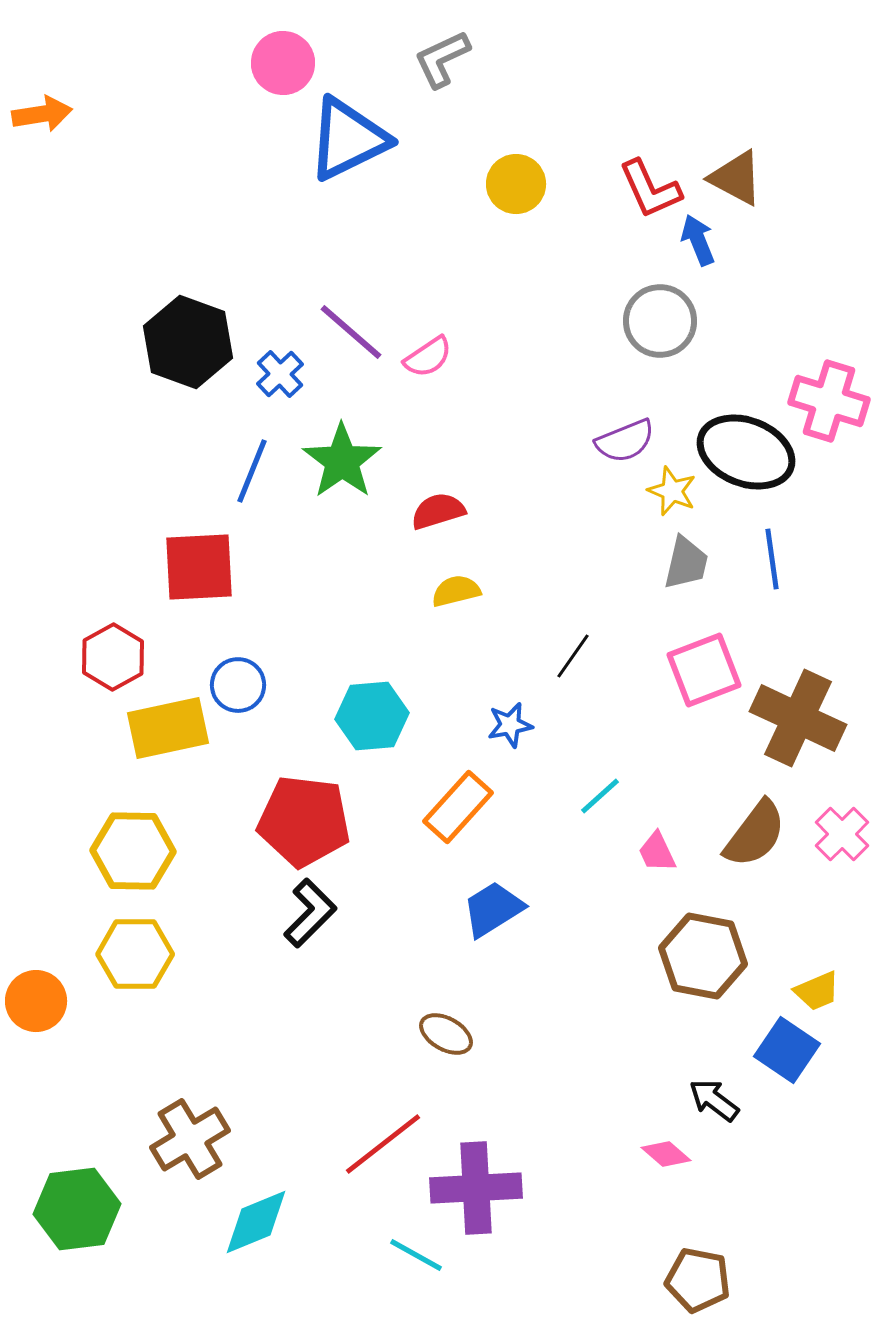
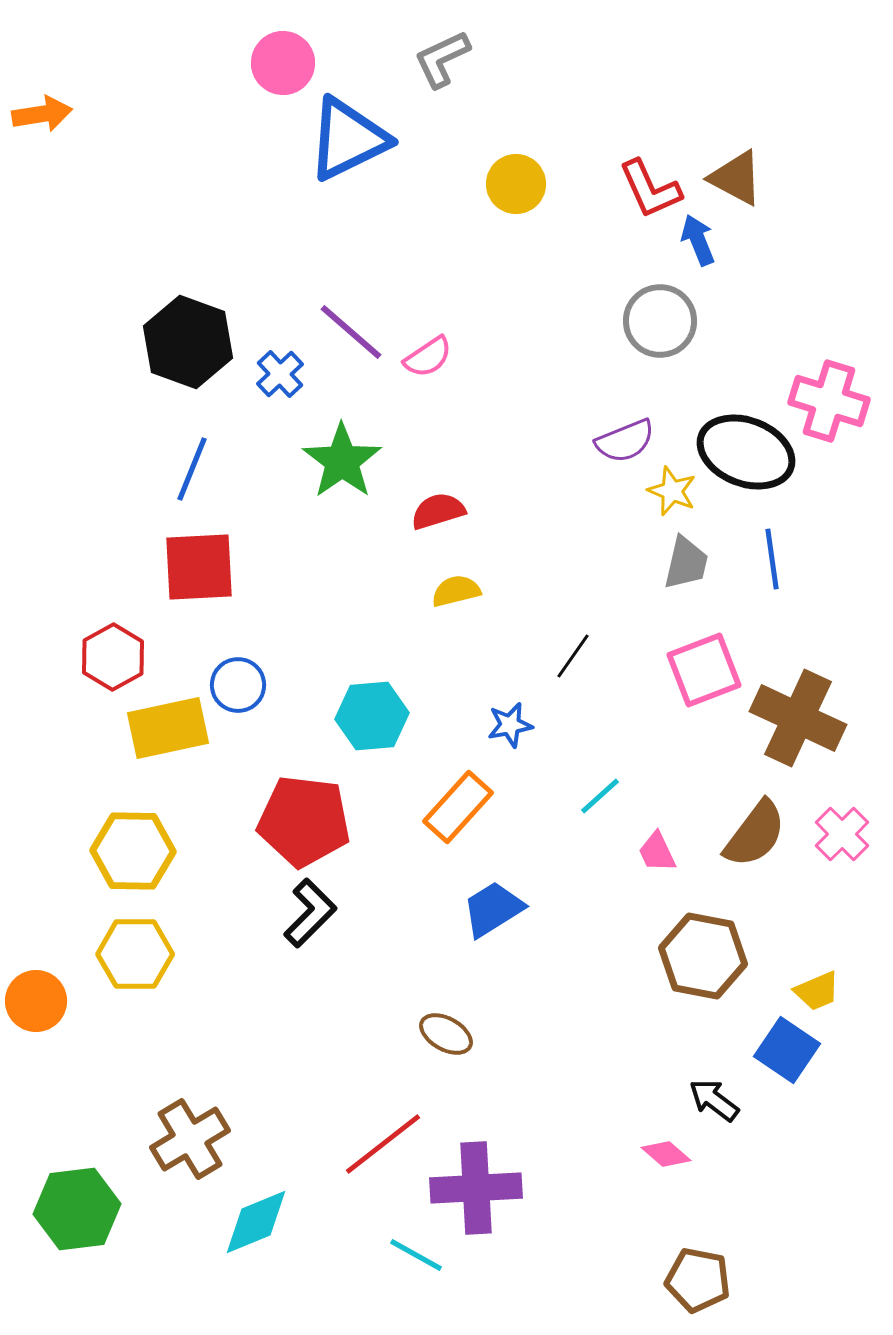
blue line at (252, 471): moved 60 px left, 2 px up
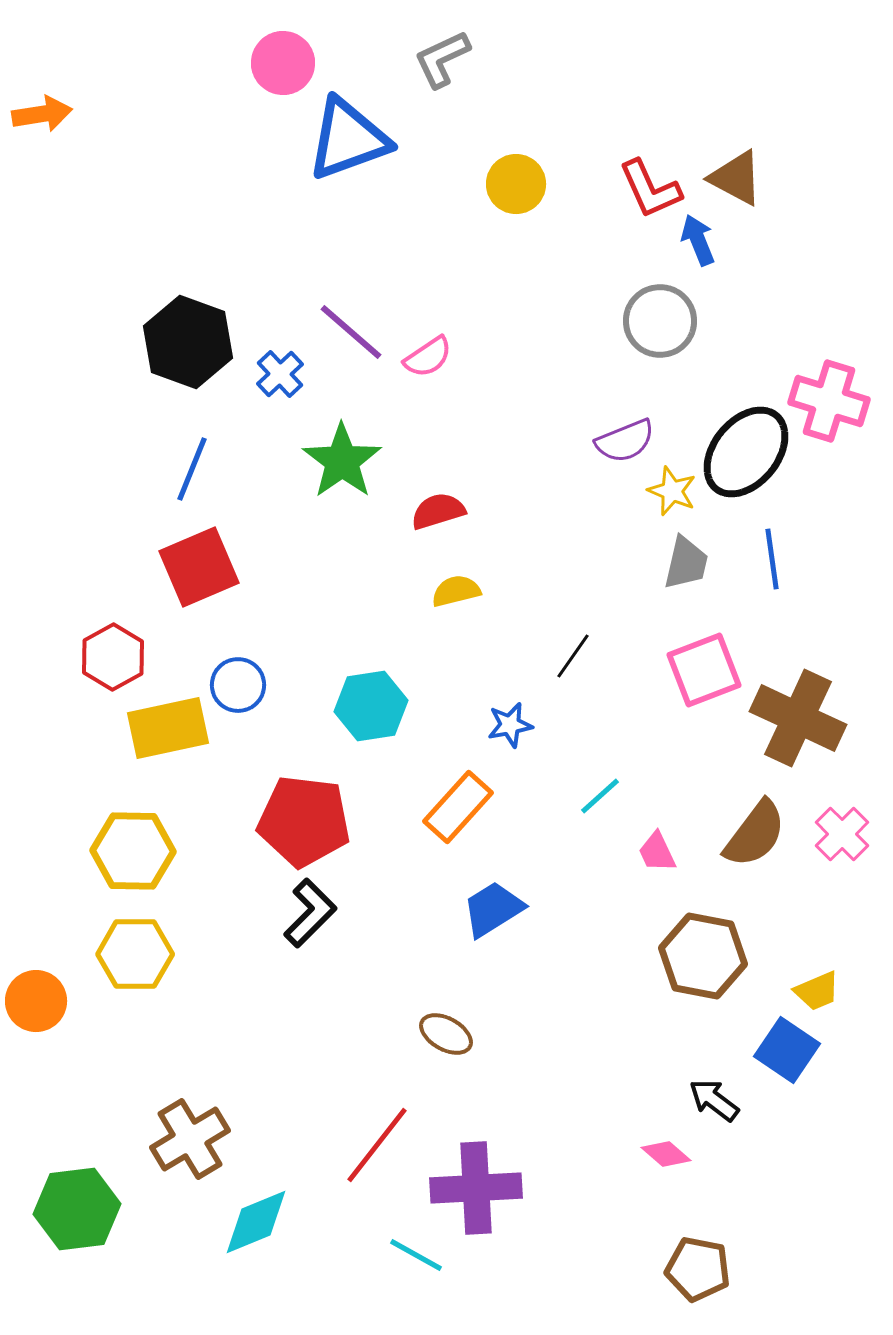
blue triangle at (348, 139): rotated 6 degrees clockwise
black ellipse at (746, 452): rotated 72 degrees counterclockwise
red square at (199, 567): rotated 20 degrees counterclockwise
cyan hexagon at (372, 716): moved 1 px left, 10 px up; rotated 4 degrees counterclockwise
red line at (383, 1144): moved 6 px left, 1 px down; rotated 14 degrees counterclockwise
brown pentagon at (698, 1280): moved 11 px up
